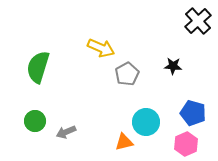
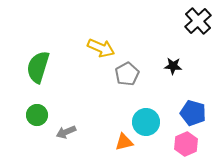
green circle: moved 2 px right, 6 px up
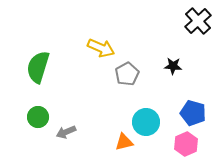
green circle: moved 1 px right, 2 px down
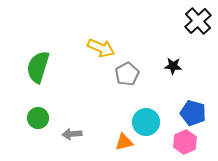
green circle: moved 1 px down
gray arrow: moved 6 px right, 2 px down; rotated 18 degrees clockwise
pink hexagon: moved 1 px left, 2 px up
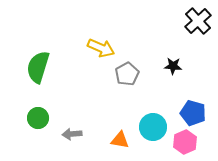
cyan circle: moved 7 px right, 5 px down
orange triangle: moved 4 px left, 2 px up; rotated 24 degrees clockwise
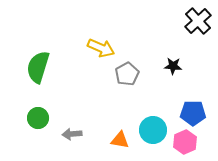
blue pentagon: rotated 15 degrees counterclockwise
cyan circle: moved 3 px down
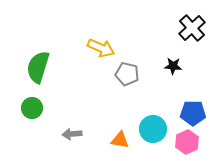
black cross: moved 6 px left, 7 px down
gray pentagon: rotated 30 degrees counterclockwise
green circle: moved 6 px left, 10 px up
cyan circle: moved 1 px up
pink hexagon: moved 2 px right
